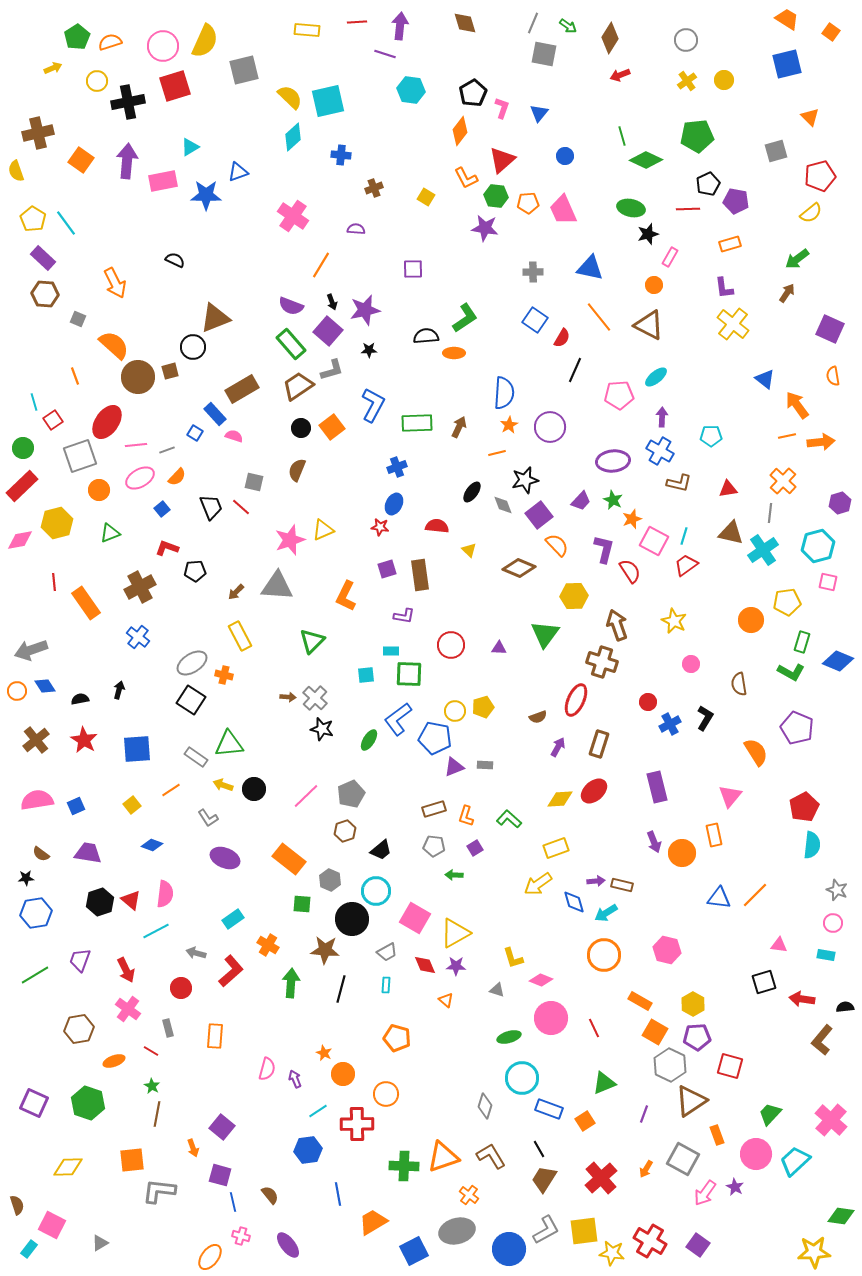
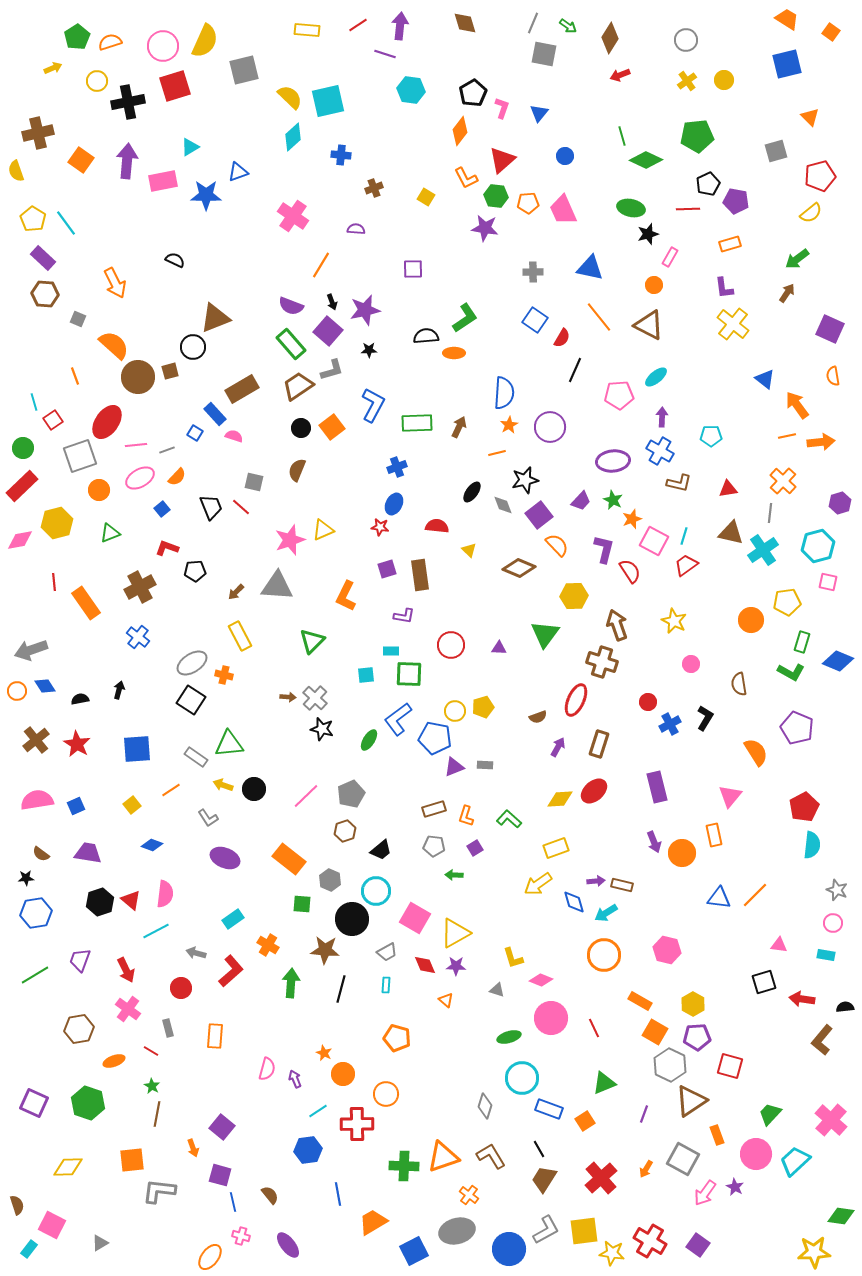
red line at (357, 22): moved 1 px right, 3 px down; rotated 30 degrees counterclockwise
red star at (84, 740): moved 7 px left, 4 px down
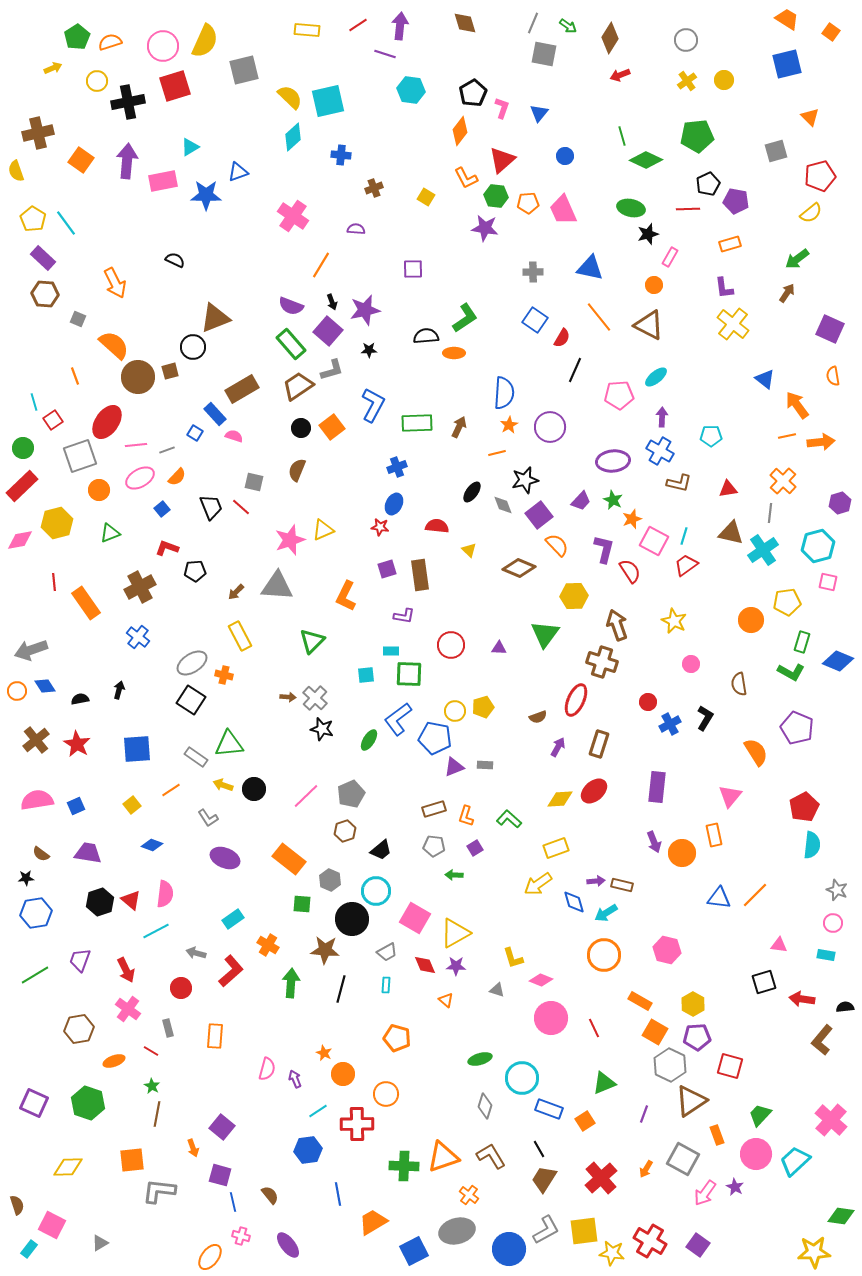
purple rectangle at (657, 787): rotated 20 degrees clockwise
green ellipse at (509, 1037): moved 29 px left, 22 px down
green trapezoid at (770, 1114): moved 10 px left, 1 px down
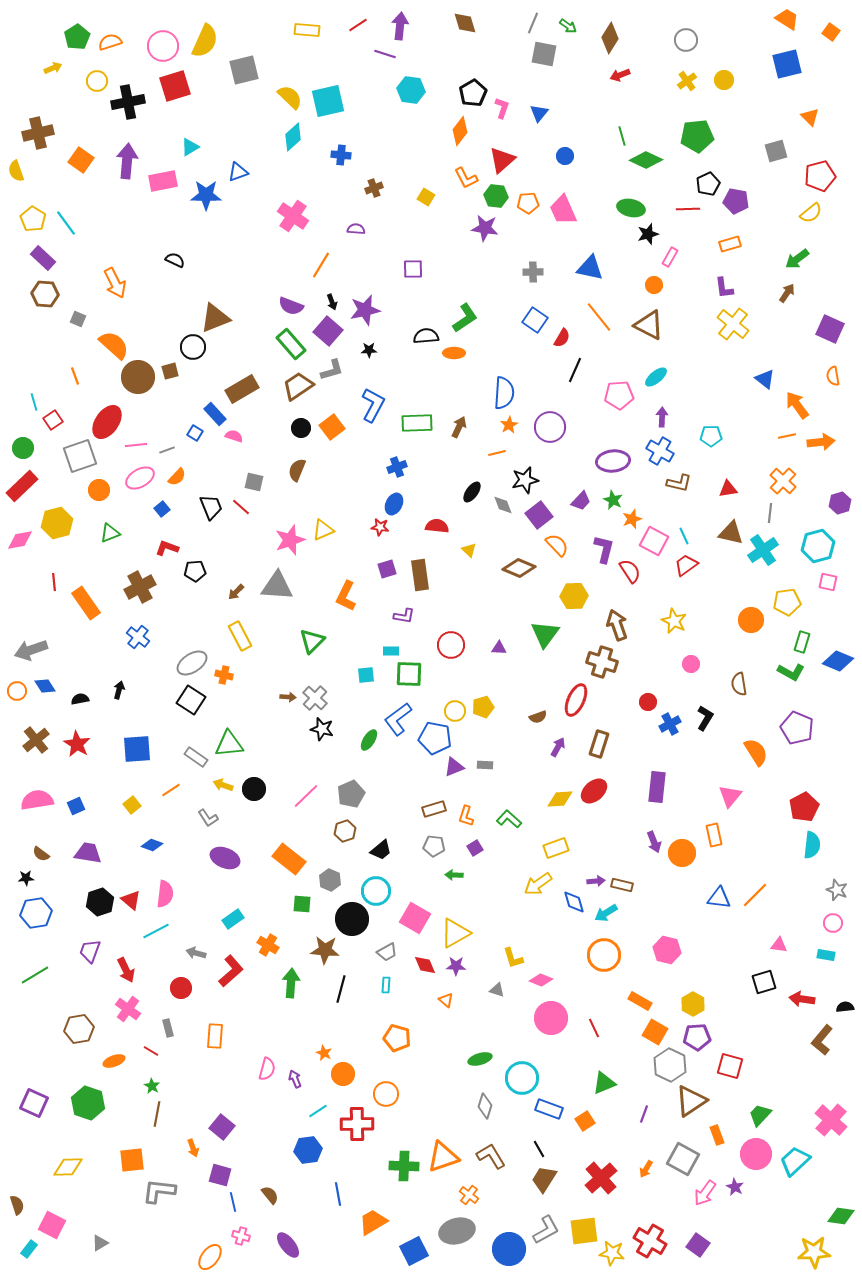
cyan line at (684, 536): rotated 42 degrees counterclockwise
purple trapezoid at (80, 960): moved 10 px right, 9 px up
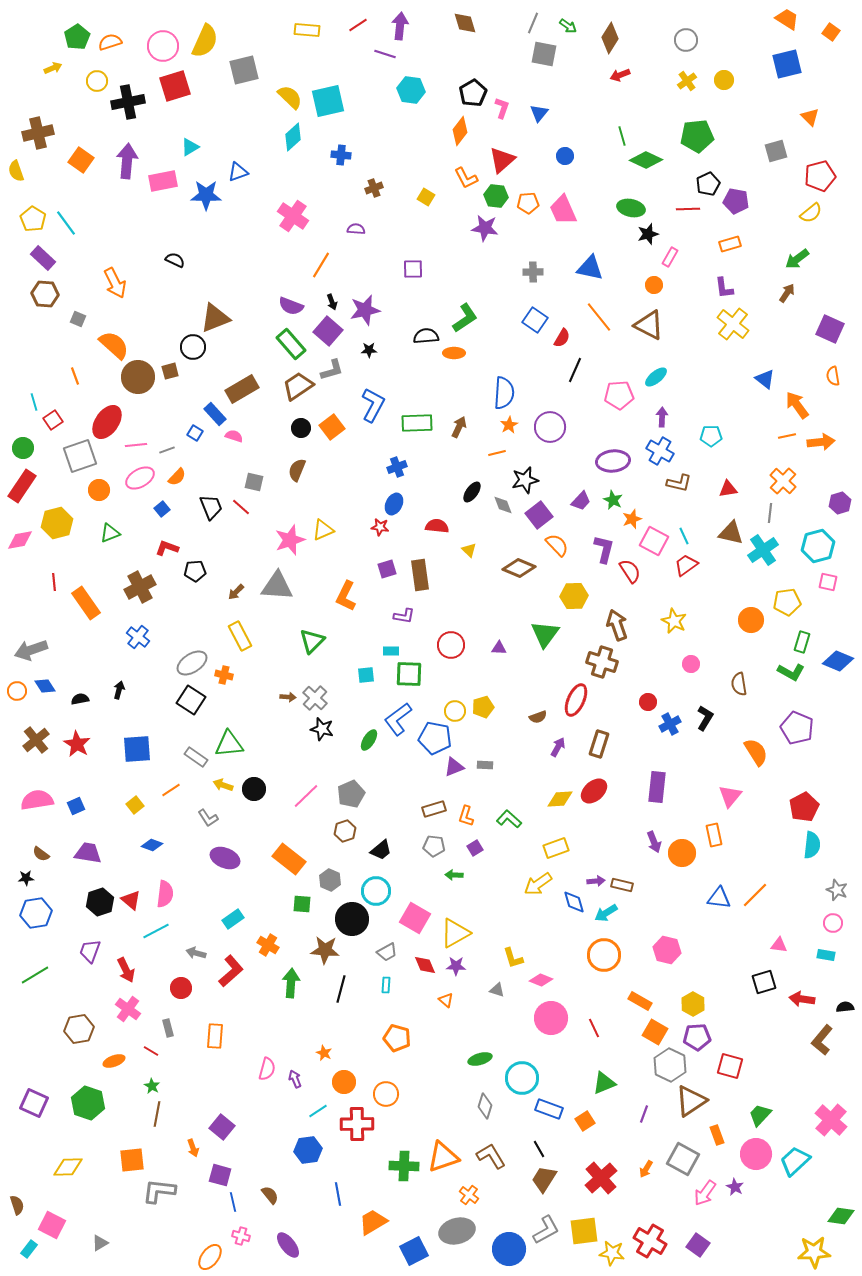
red rectangle at (22, 486): rotated 12 degrees counterclockwise
yellow square at (132, 805): moved 3 px right
orange circle at (343, 1074): moved 1 px right, 8 px down
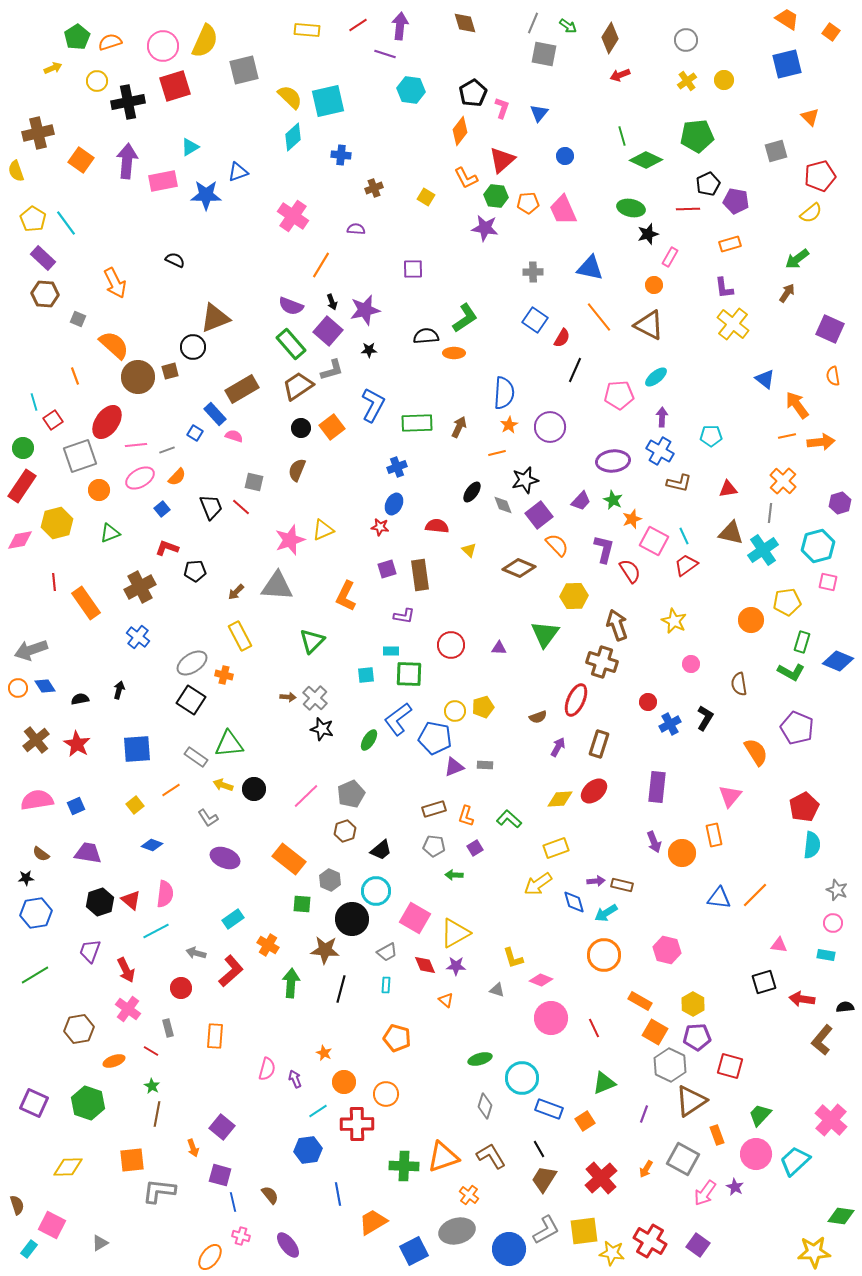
orange circle at (17, 691): moved 1 px right, 3 px up
